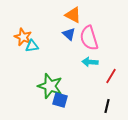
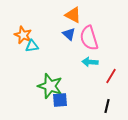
orange star: moved 2 px up
blue square: rotated 21 degrees counterclockwise
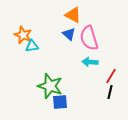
blue square: moved 2 px down
black line: moved 3 px right, 14 px up
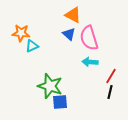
orange star: moved 2 px left, 2 px up; rotated 18 degrees counterclockwise
cyan triangle: rotated 16 degrees counterclockwise
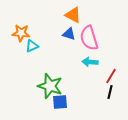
blue triangle: rotated 24 degrees counterclockwise
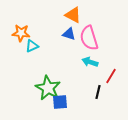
cyan arrow: rotated 14 degrees clockwise
green star: moved 2 px left, 2 px down; rotated 10 degrees clockwise
black line: moved 12 px left
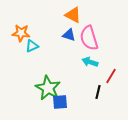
blue triangle: moved 1 px down
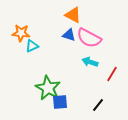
pink semicircle: rotated 45 degrees counterclockwise
red line: moved 1 px right, 2 px up
black line: moved 13 px down; rotated 24 degrees clockwise
